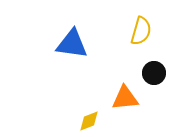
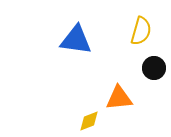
blue triangle: moved 4 px right, 4 px up
black circle: moved 5 px up
orange triangle: moved 6 px left
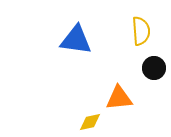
yellow semicircle: rotated 20 degrees counterclockwise
yellow diamond: moved 1 px right, 1 px down; rotated 10 degrees clockwise
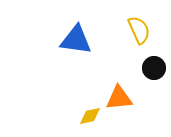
yellow semicircle: moved 2 px left, 1 px up; rotated 20 degrees counterclockwise
yellow diamond: moved 6 px up
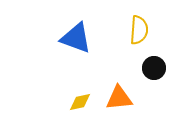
yellow semicircle: rotated 28 degrees clockwise
blue triangle: moved 2 px up; rotated 12 degrees clockwise
yellow diamond: moved 10 px left, 14 px up
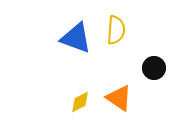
yellow semicircle: moved 23 px left
orange triangle: rotated 40 degrees clockwise
yellow diamond: rotated 15 degrees counterclockwise
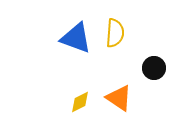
yellow semicircle: moved 1 px left, 3 px down
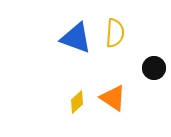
orange triangle: moved 6 px left
yellow diamond: moved 3 px left; rotated 15 degrees counterclockwise
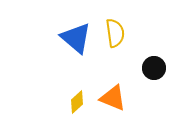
yellow semicircle: rotated 12 degrees counterclockwise
blue triangle: rotated 20 degrees clockwise
orange triangle: rotated 12 degrees counterclockwise
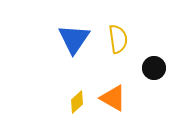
yellow semicircle: moved 3 px right, 6 px down
blue triangle: moved 2 px left, 1 px down; rotated 24 degrees clockwise
orange triangle: rotated 8 degrees clockwise
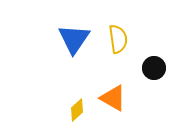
yellow diamond: moved 8 px down
